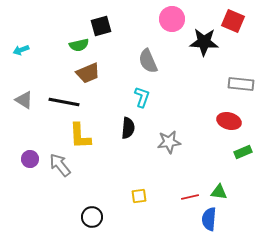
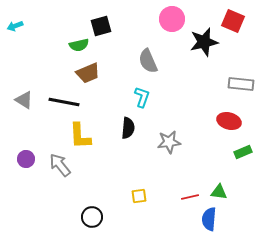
black star: rotated 16 degrees counterclockwise
cyan arrow: moved 6 px left, 24 px up
purple circle: moved 4 px left
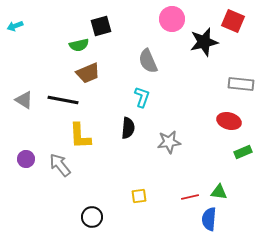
black line: moved 1 px left, 2 px up
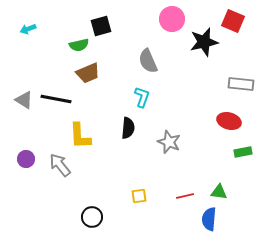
cyan arrow: moved 13 px right, 3 px down
black line: moved 7 px left, 1 px up
gray star: rotated 30 degrees clockwise
green rectangle: rotated 12 degrees clockwise
red line: moved 5 px left, 1 px up
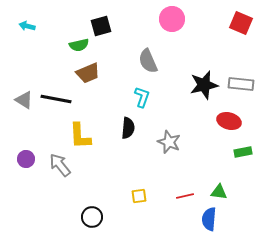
red square: moved 8 px right, 2 px down
cyan arrow: moved 1 px left, 3 px up; rotated 35 degrees clockwise
black star: moved 43 px down
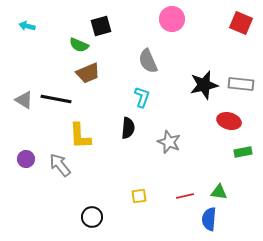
green semicircle: rotated 36 degrees clockwise
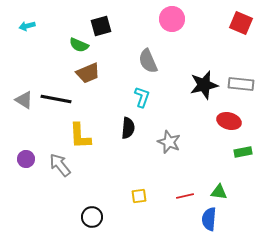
cyan arrow: rotated 28 degrees counterclockwise
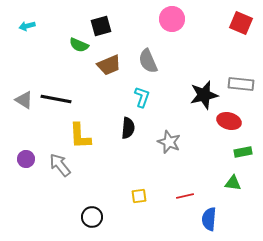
brown trapezoid: moved 21 px right, 8 px up
black star: moved 10 px down
green triangle: moved 14 px right, 9 px up
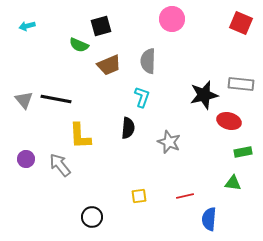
gray semicircle: rotated 25 degrees clockwise
gray triangle: rotated 18 degrees clockwise
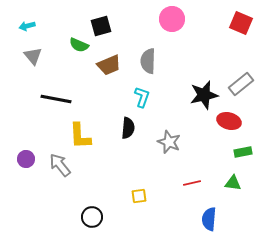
gray rectangle: rotated 45 degrees counterclockwise
gray triangle: moved 9 px right, 44 px up
red line: moved 7 px right, 13 px up
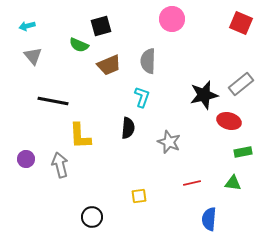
black line: moved 3 px left, 2 px down
gray arrow: rotated 25 degrees clockwise
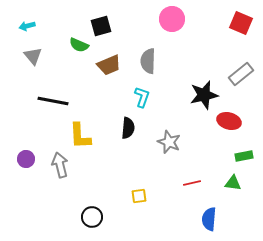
gray rectangle: moved 10 px up
green rectangle: moved 1 px right, 4 px down
